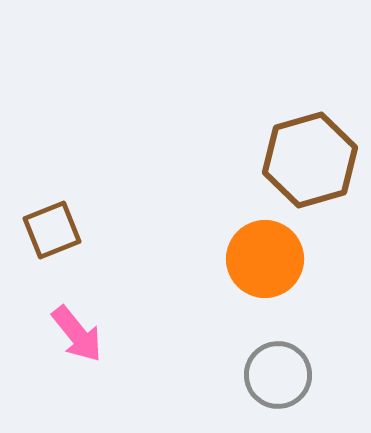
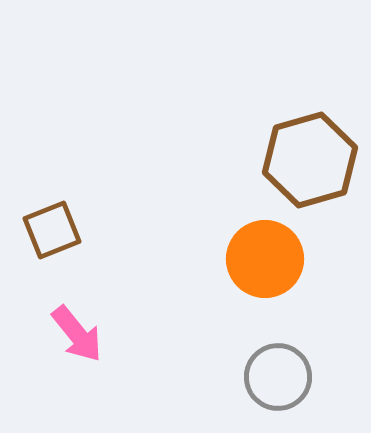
gray circle: moved 2 px down
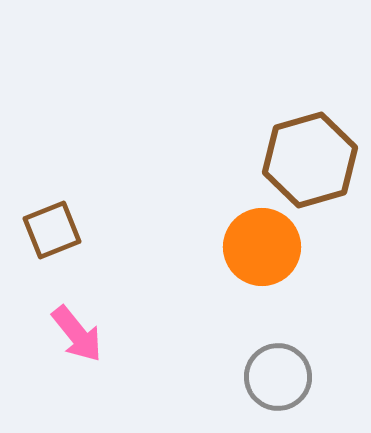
orange circle: moved 3 px left, 12 px up
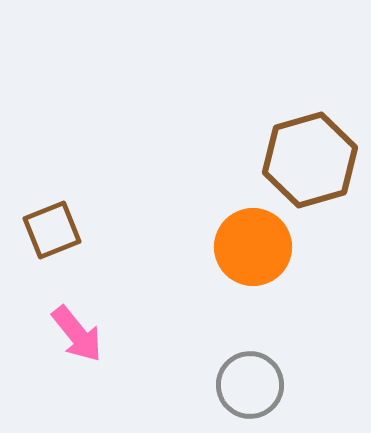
orange circle: moved 9 px left
gray circle: moved 28 px left, 8 px down
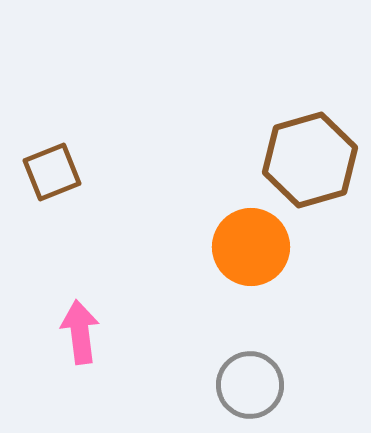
brown square: moved 58 px up
orange circle: moved 2 px left
pink arrow: moved 3 px right, 2 px up; rotated 148 degrees counterclockwise
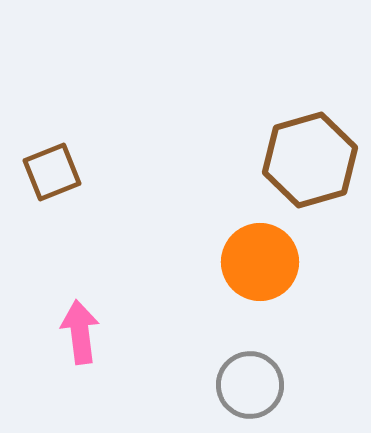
orange circle: moved 9 px right, 15 px down
